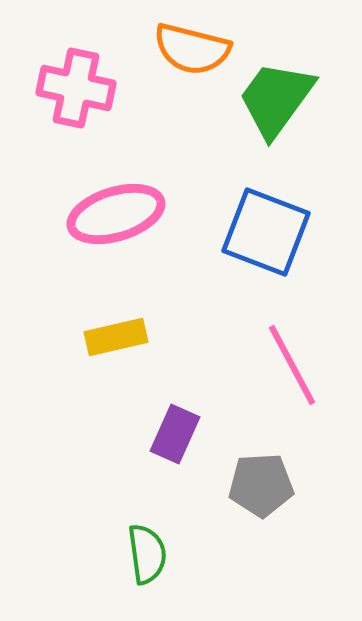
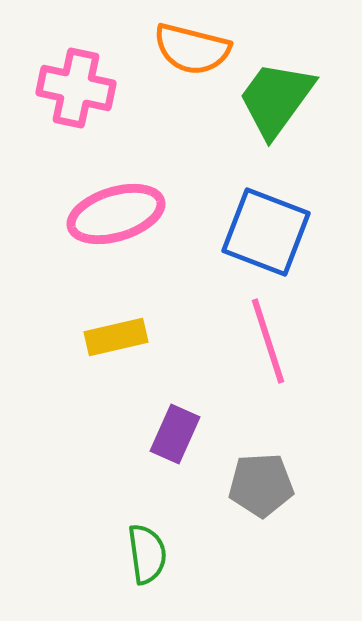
pink line: moved 24 px left, 24 px up; rotated 10 degrees clockwise
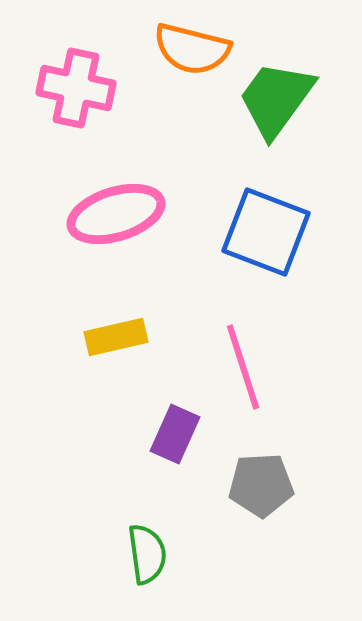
pink line: moved 25 px left, 26 px down
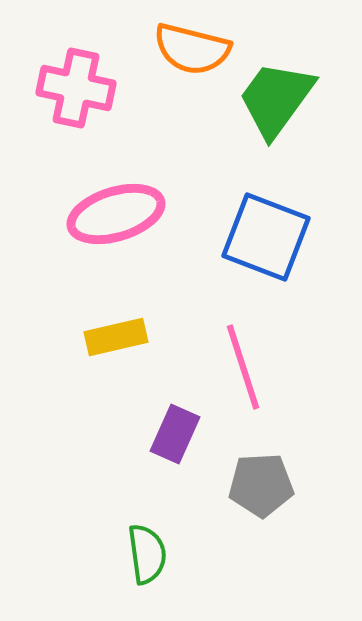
blue square: moved 5 px down
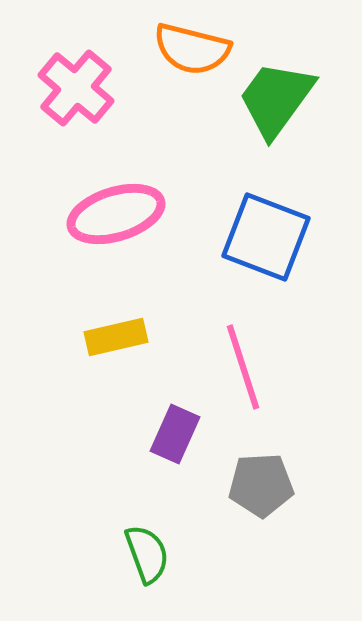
pink cross: rotated 28 degrees clockwise
green semicircle: rotated 12 degrees counterclockwise
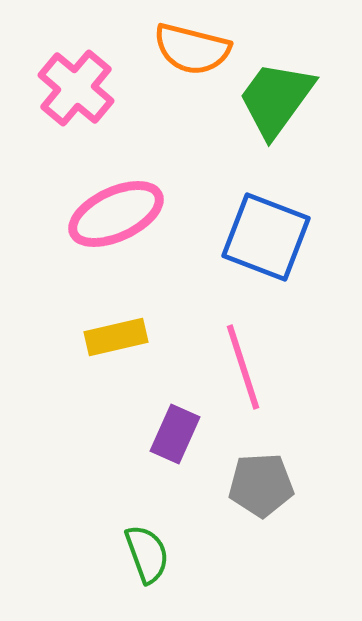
pink ellipse: rotated 8 degrees counterclockwise
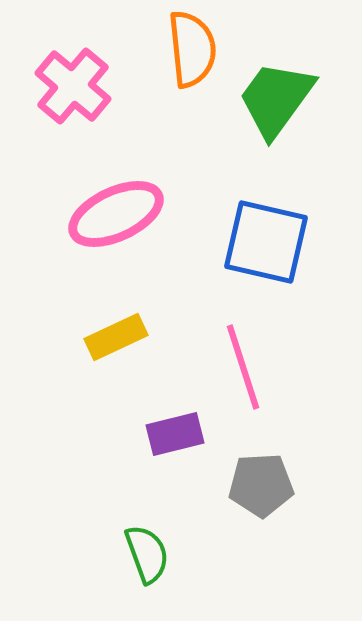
orange semicircle: rotated 110 degrees counterclockwise
pink cross: moved 3 px left, 2 px up
blue square: moved 5 px down; rotated 8 degrees counterclockwise
yellow rectangle: rotated 12 degrees counterclockwise
purple rectangle: rotated 52 degrees clockwise
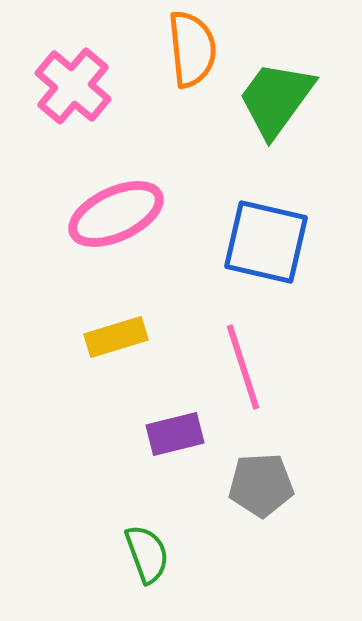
yellow rectangle: rotated 8 degrees clockwise
